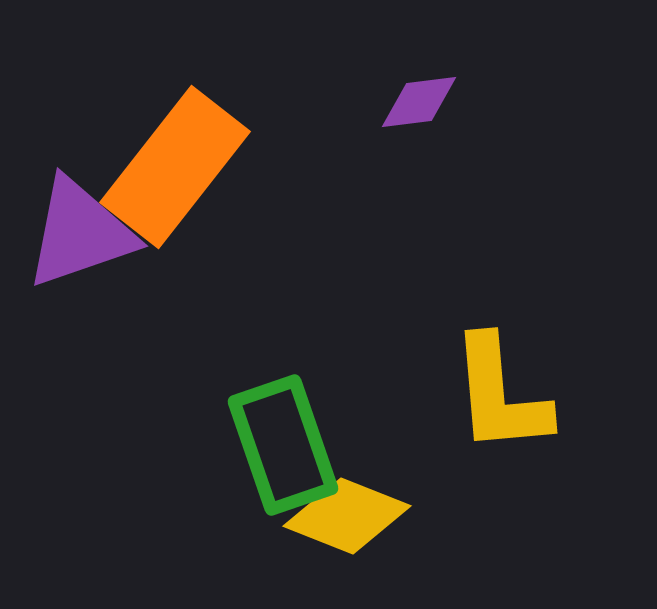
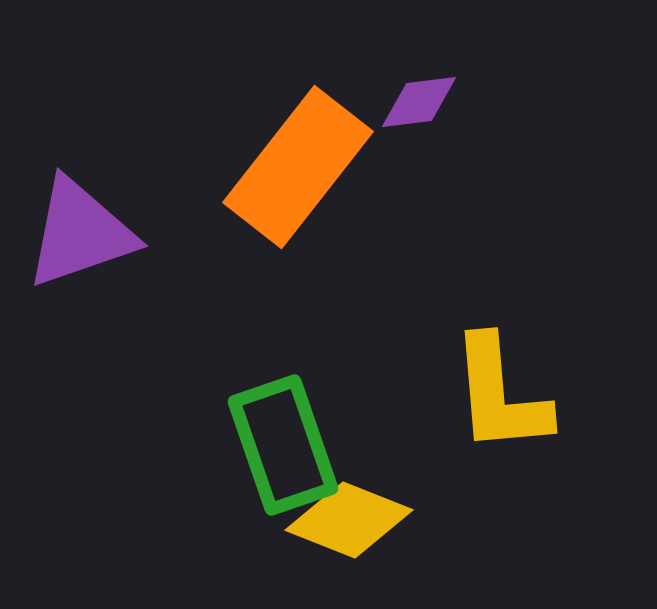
orange rectangle: moved 123 px right
yellow diamond: moved 2 px right, 4 px down
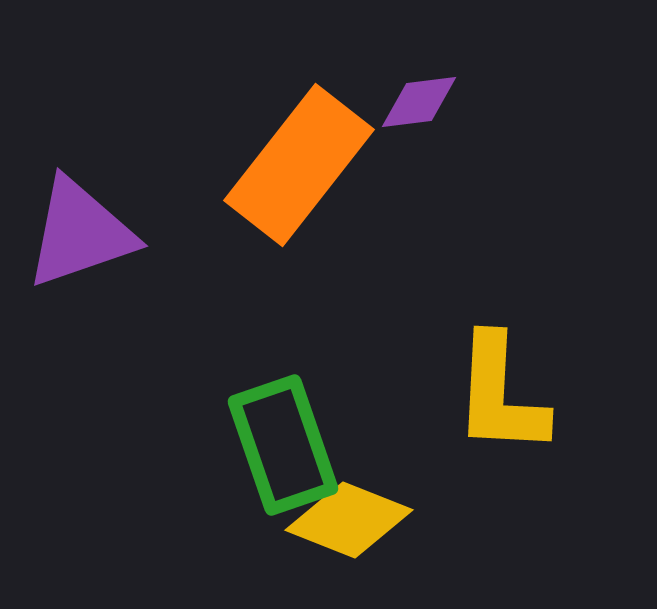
orange rectangle: moved 1 px right, 2 px up
yellow L-shape: rotated 8 degrees clockwise
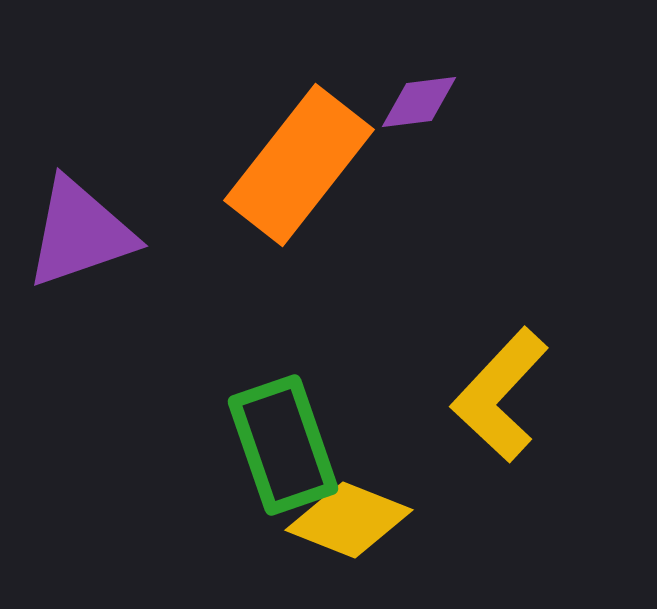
yellow L-shape: rotated 40 degrees clockwise
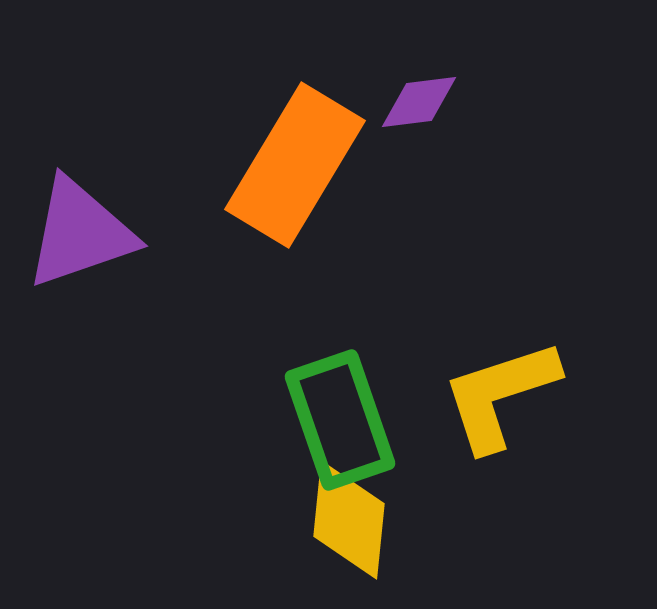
orange rectangle: moved 4 px left; rotated 7 degrees counterclockwise
yellow L-shape: rotated 29 degrees clockwise
green rectangle: moved 57 px right, 25 px up
yellow diamond: rotated 74 degrees clockwise
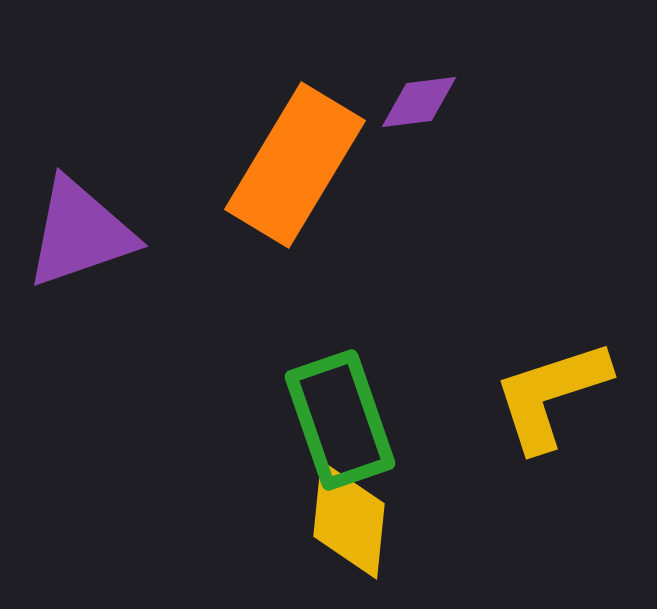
yellow L-shape: moved 51 px right
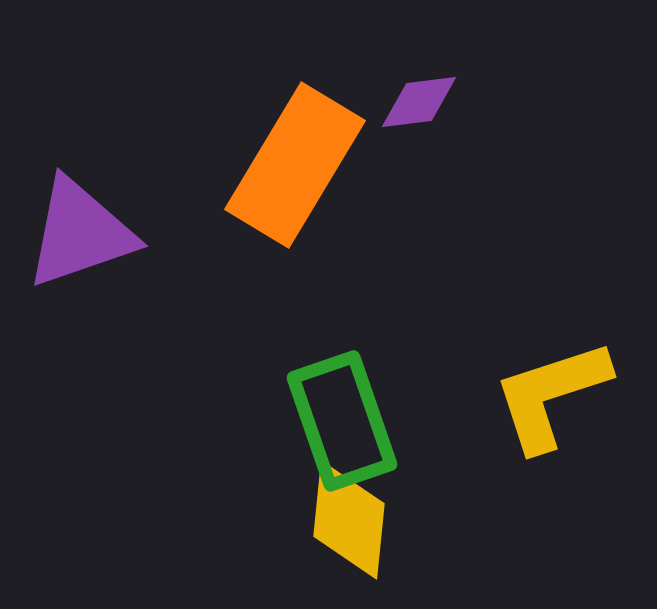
green rectangle: moved 2 px right, 1 px down
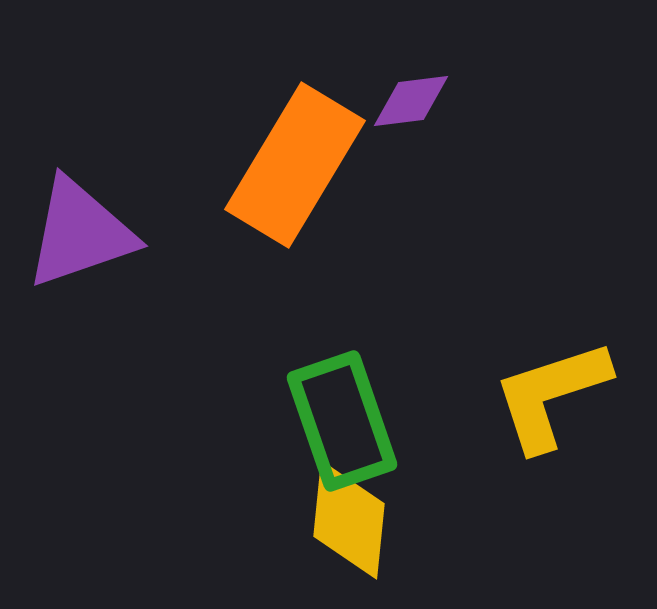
purple diamond: moved 8 px left, 1 px up
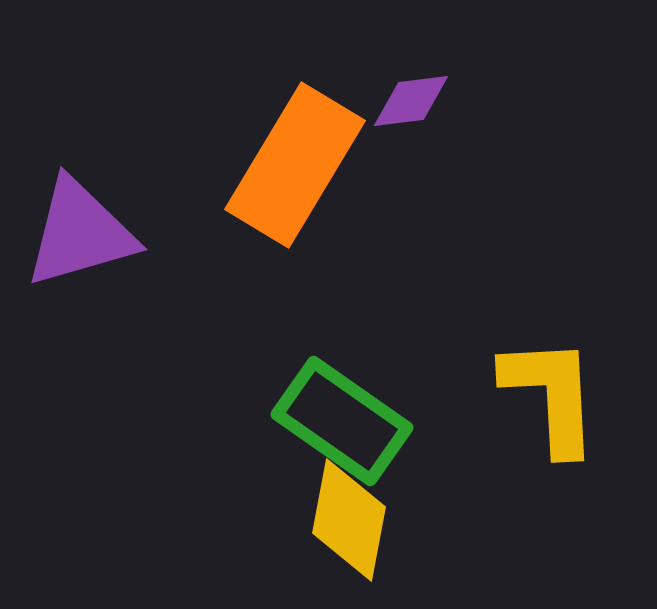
purple triangle: rotated 3 degrees clockwise
yellow L-shape: rotated 105 degrees clockwise
green rectangle: rotated 36 degrees counterclockwise
yellow diamond: rotated 5 degrees clockwise
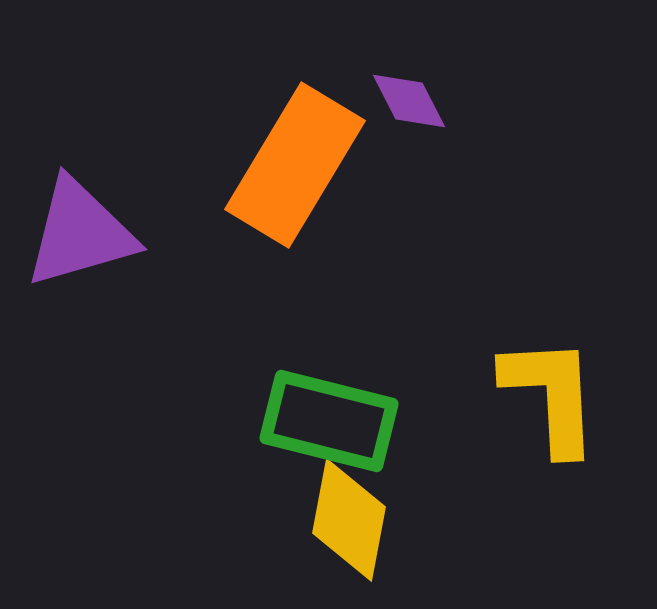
purple diamond: moved 2 px left; rotated 70 degrees clockwise
green rectangle: moved 13 px left; rotated 21 degrees counterclockwise
